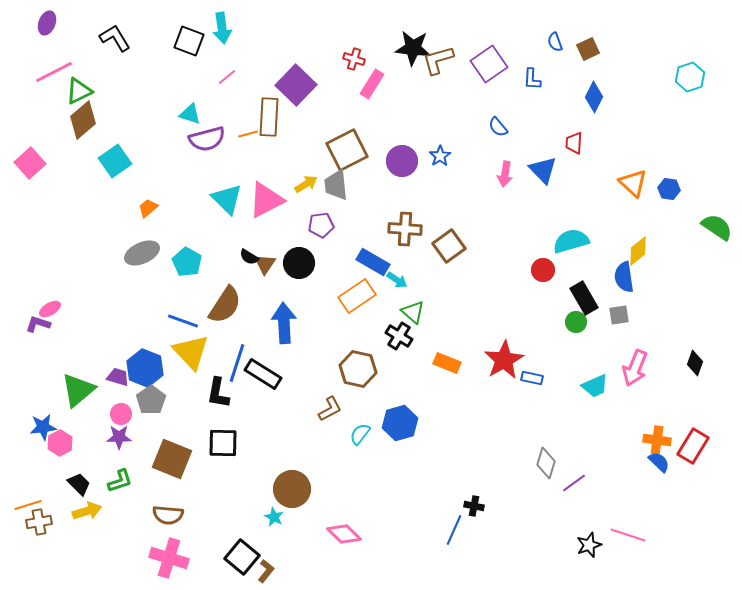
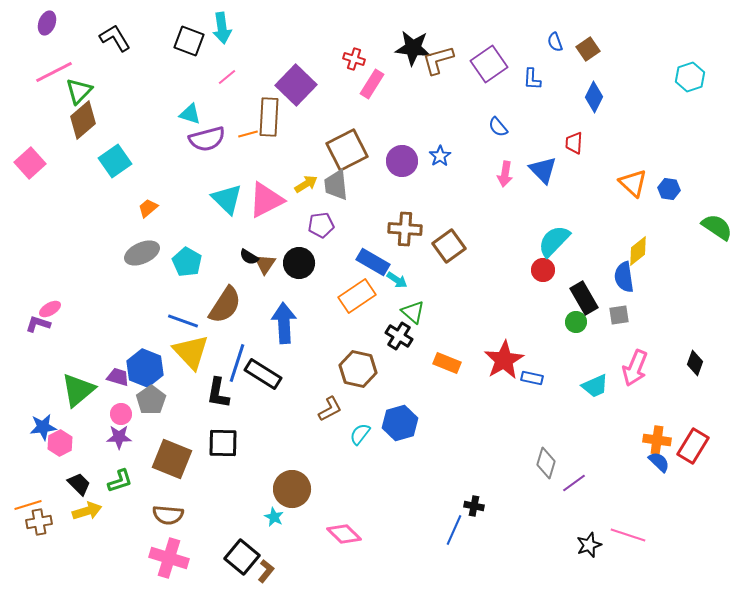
brown square at (588, 49): rotated 10 degrees counterclockwise
green triangle at (79, 91): rotated 20 degrees counterclockwise
cyan semicircle at (571, 241): moved 17 px left; rotated 30 degrees counterclockwise
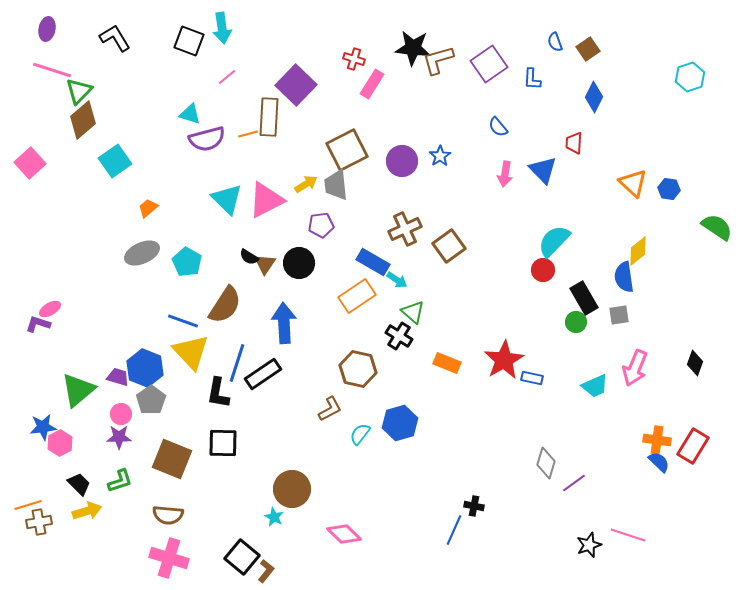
purple ellipse at (47, 23): moved 6 px down; rotated 10 degrees counterclockwise
pink line at (54, 72): moved 2 px left, 2 px up; rotated 45 degrees clockwise
brown cross at (405, 229): rotated 28 degrees counterclockwise
black rectangle at (263, 374): rotated 66 degrees counterclockwise
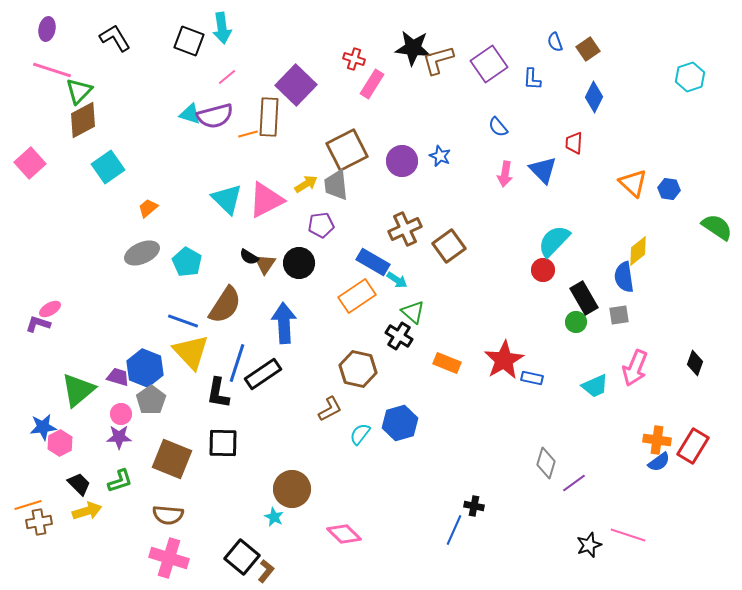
brown diamond at (83, 120): rotated 12 degrees clockwise
purple semicircle at (207, 139): moved 8 px right, 23 px up
blue star at (440, 156): rotated 15 degrees counterclockwise
cyan square at (115, 161): moved 7 px left, 6 px down
blue semicircle at (659, 462): rotated 100 degrees clockwise
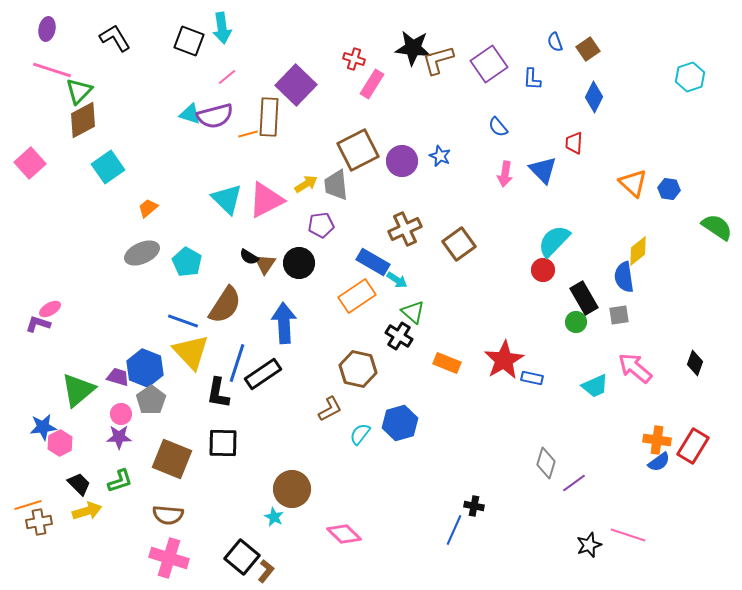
brown square at (347, 150): moved 11 px right
brown square at (449, 246): moved 10 px right, 2 px up
pink arrow at (635, 368): rotated 108 degrees clockwise
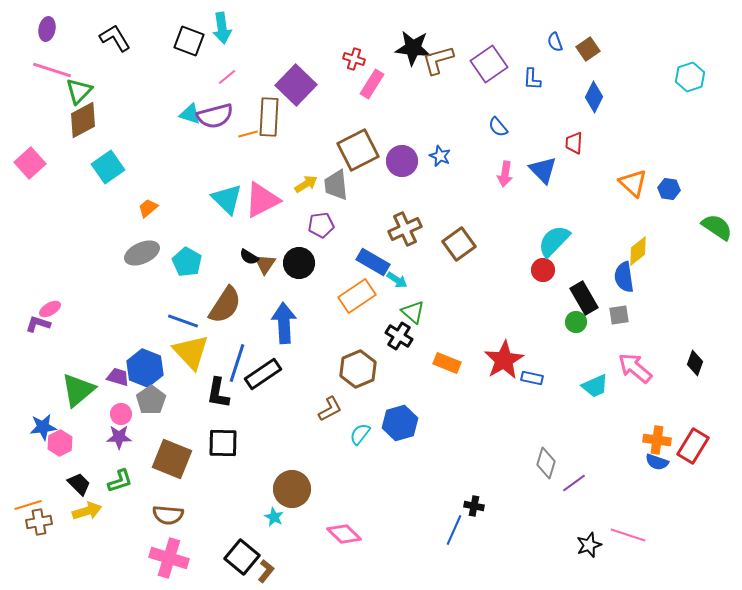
pink triangle at (266, 200): moved 4 px left
brown hexagon at (358, 369): rotated 24 degrees clockwise
blue semicircle at (659, 462): moved 2 px left; rotated 55 degrees clockwise
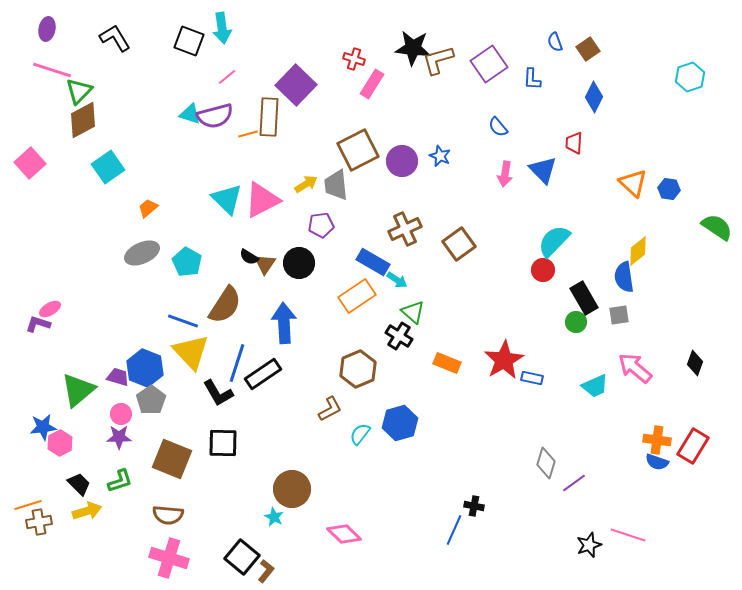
black L-shape at (218, 393): rotated 40 degrees counterclockwise
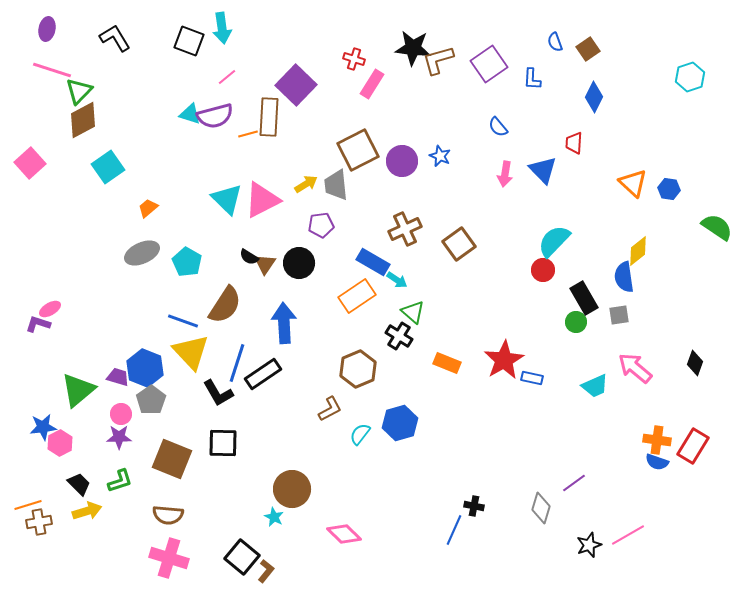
gray diamond at (546, 463): moved 5 px left, 45 px down
pink line at (628, 535): rotated 48 degrees counterclockwise
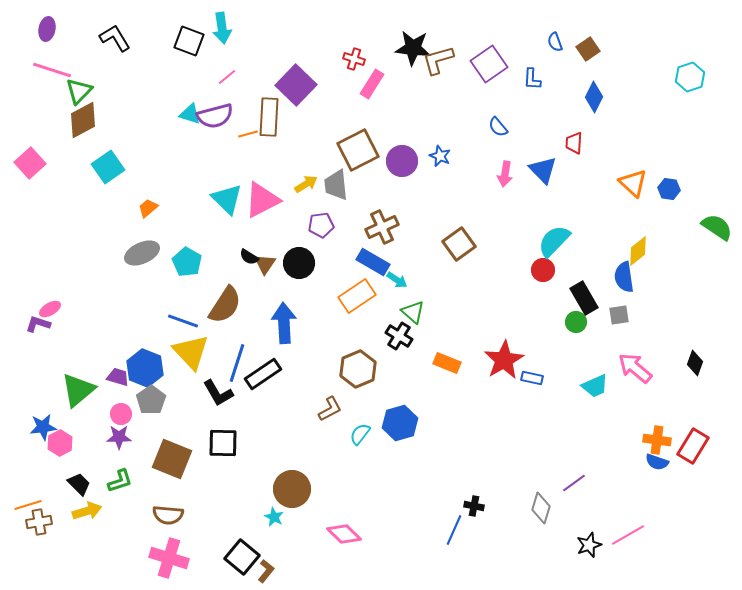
brown cross at (405, 229): moved 23 px left, 2 px up
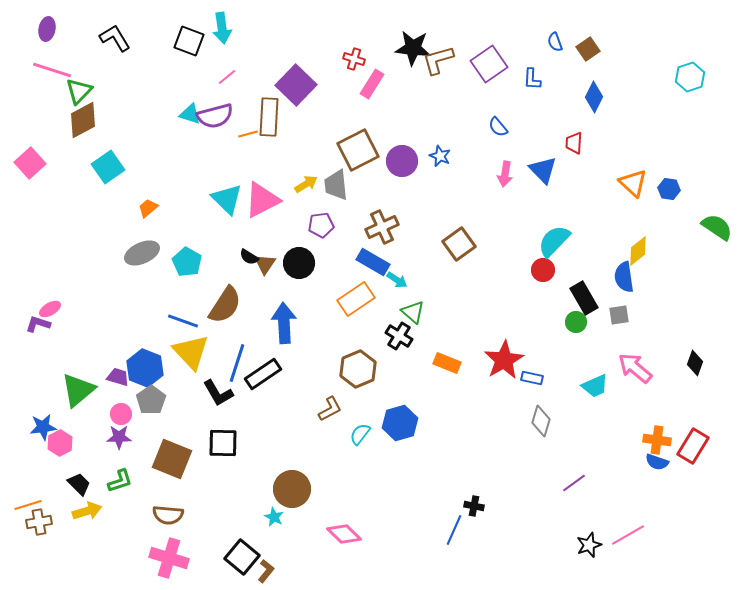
orange rectangle at (357, 296): moved 1 px left, 3 px down
gray diamond at (541, 508): moved 87 px up
